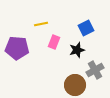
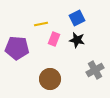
blue square: moved 9 px left, 10 px up
pink rectangle: moved 3 px up
black star: moved 10 px up; rotated 28 degrees clockwise
brown circle: moved 25 px left, 6 px up
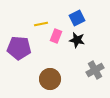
pink rectangle: moved 2 px right, 3 px up
purple pentagon: moved 2 px right
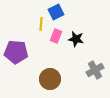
blue square: moved 21 px left, 6 px up
yellow line: rotated 72 degrees counterclockwise
black star: moved 1 px left, 1 px up
purple pentagon: moved 3 px left, 4 px down
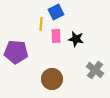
pink rectangle: rotated 24 degrees counterclockwise
gray cross: rotated 24 degrees counterclockwise
brown circle: moved 2 px right
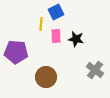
brown circle: moved 6 px left, 2 px up
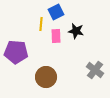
black star: moved 8 px up
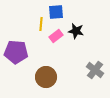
blue square: rotated 21 degrees clockwise
pink rectangle: rotated 56 degrees clockwise
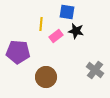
blue square: moved 11 px right; rotated 14 degrees clockwise
purple pentagon: moved 2 px right
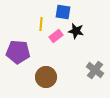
blue square: moved 4 px left
